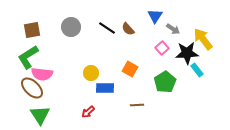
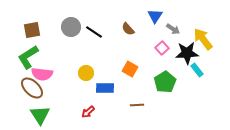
black line: moved 13 px left, 4 px down
yellow circle: moved 5 px left
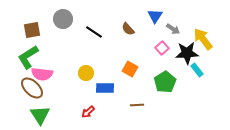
gray circle: moved 8 px left, 8 px up
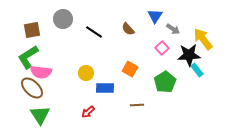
black star: moved 2 px right, 2 px down
pink semicircle: moved 1 px left, 2 px up
